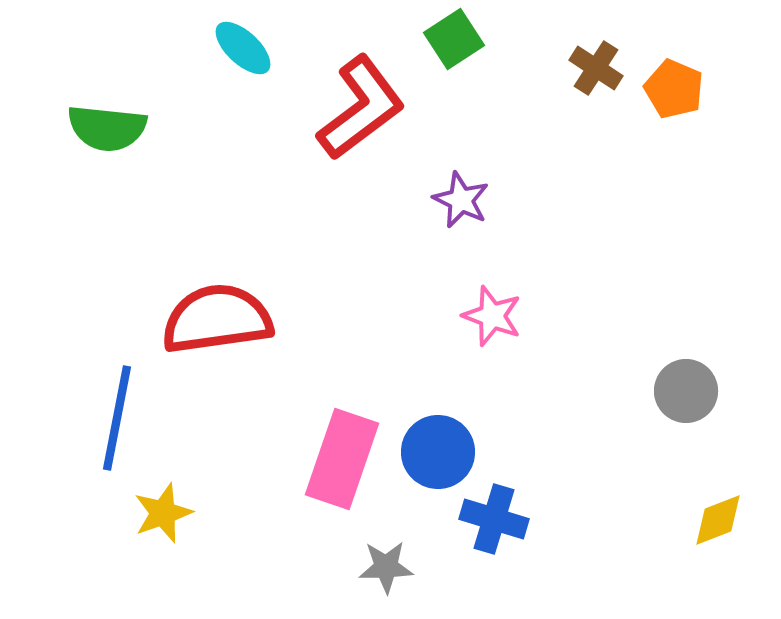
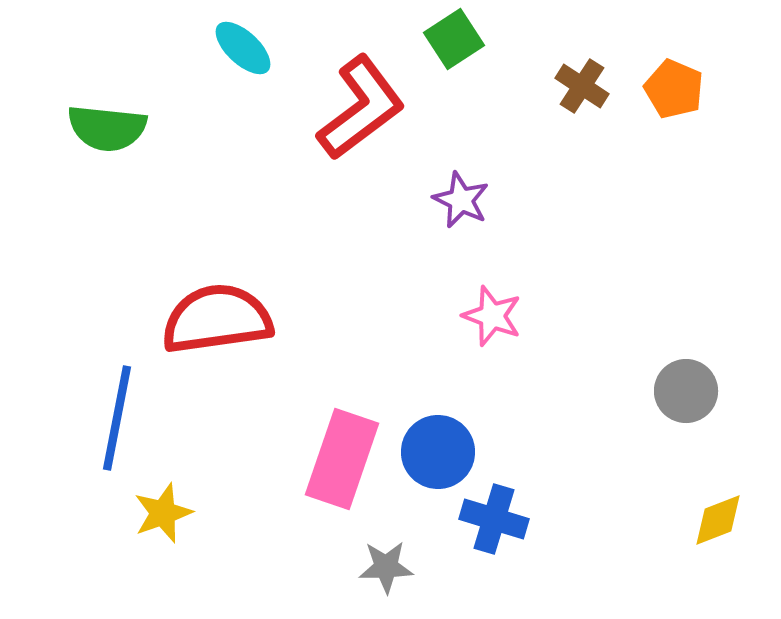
brown cross: moved 14 px left, 18 px down
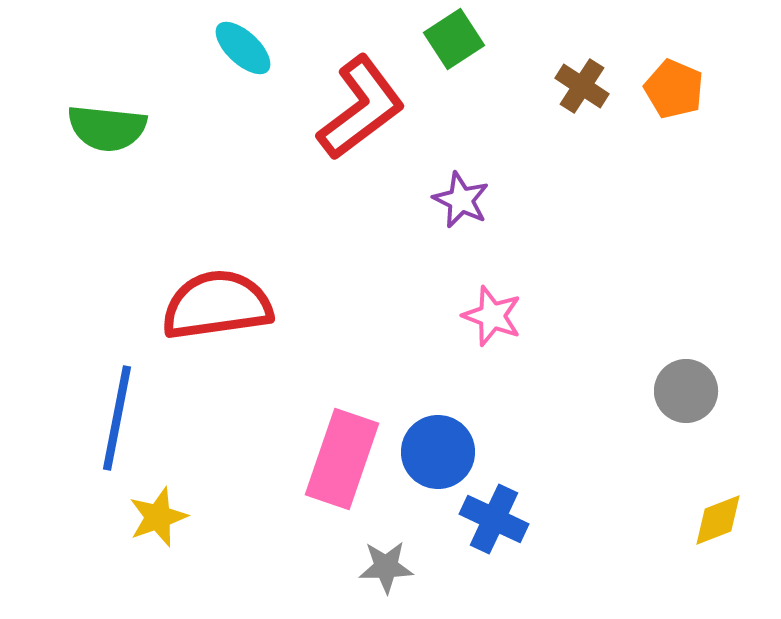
red semicircle: moved 14 px up
yellow star: moved 5 px left, 4 px down
blue cross: rotated 8 degrees clockwise
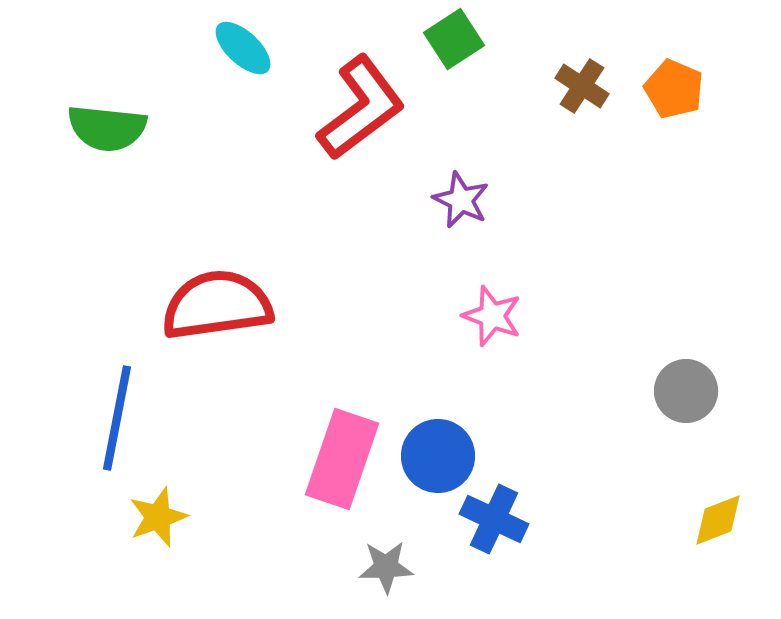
blue circle: moved 4 px down
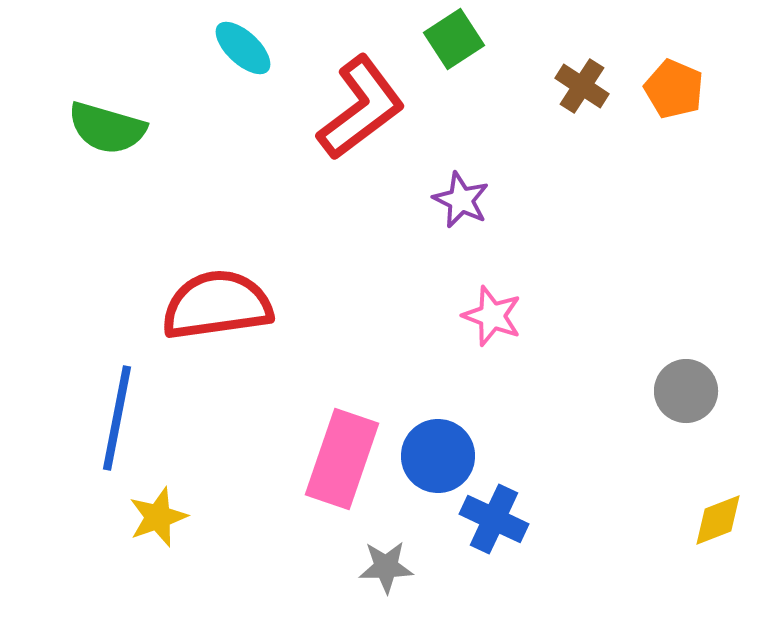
green semicircle: rotated 10 degrees clockwise
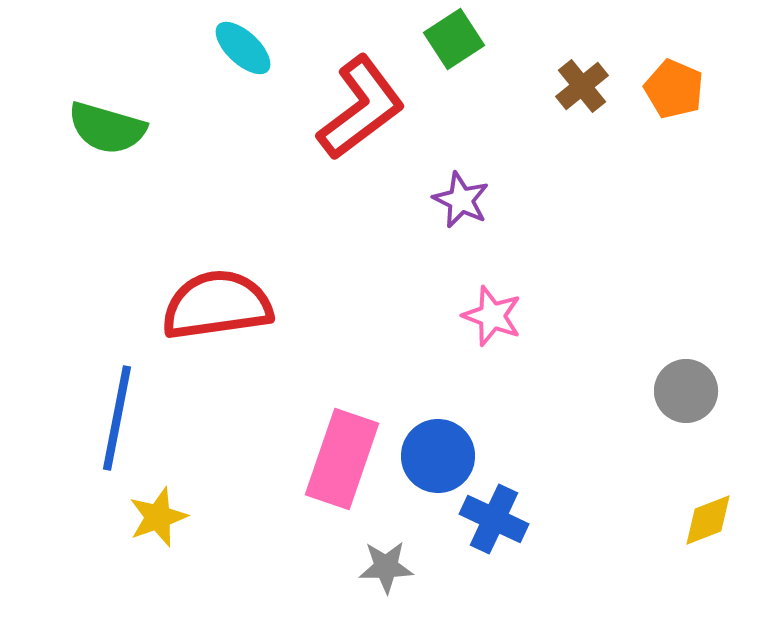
brown cross: rotated 18 degrees clockwise
yellow diamond: moved 10 px left
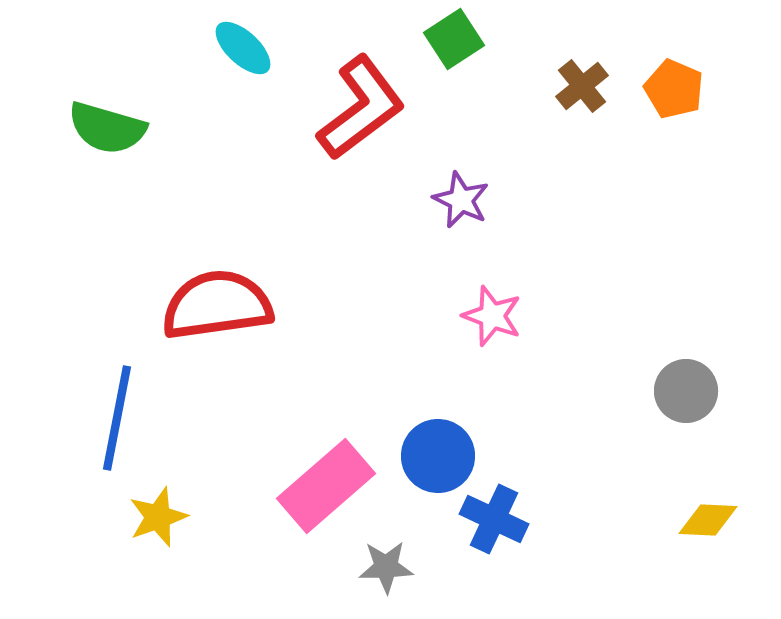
pink rectangle: moved 16 px left, 27 px down; rotated 30 degrees clockwise
yellow diamond: rotated 24 degrees clockwise
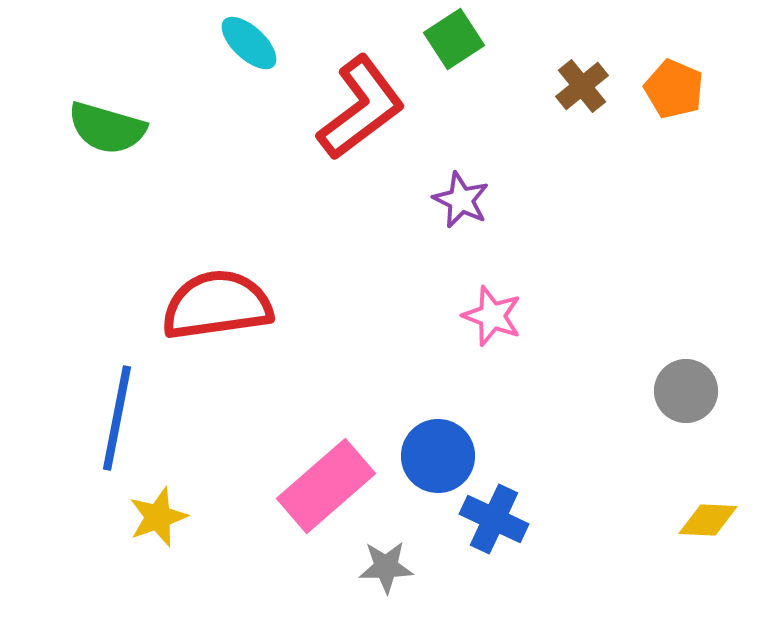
cyan ellipse: moved 6 px right, 5 px up
